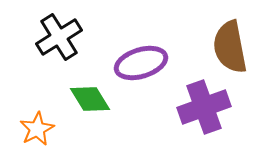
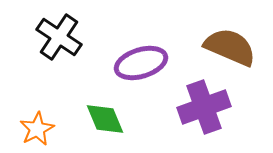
black cross: rotated 24 degrees counterclockwise
brown semicircle: rotated 124 degrees clockwise
green diamond: moved 15 px right, 20 px down; rotated 9 degrees clockwise
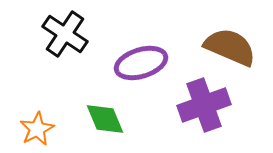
black cross: moved 6 px right, 3 px up
purple cross: moved 2 px up
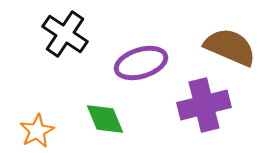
purple cross: rotated 6 degrees clockwise
orange star: moved 2 px down
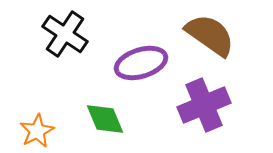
brown semicircle: moved 20 px left, 12 px up; rotated 12 degrees clockwise
purple cross: rotated 9 degrees counterclockwise
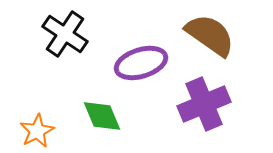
purple cross: moved 1 px up
green diamond: moved 3 px left, 3 px up
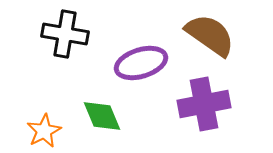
black cross: rotated 24 degrees counterclockwise
purple cross: rotated 12 degrees clockwise
orange star: moved 7 px right
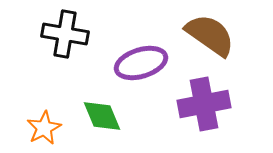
orange star: moved 3 px up
